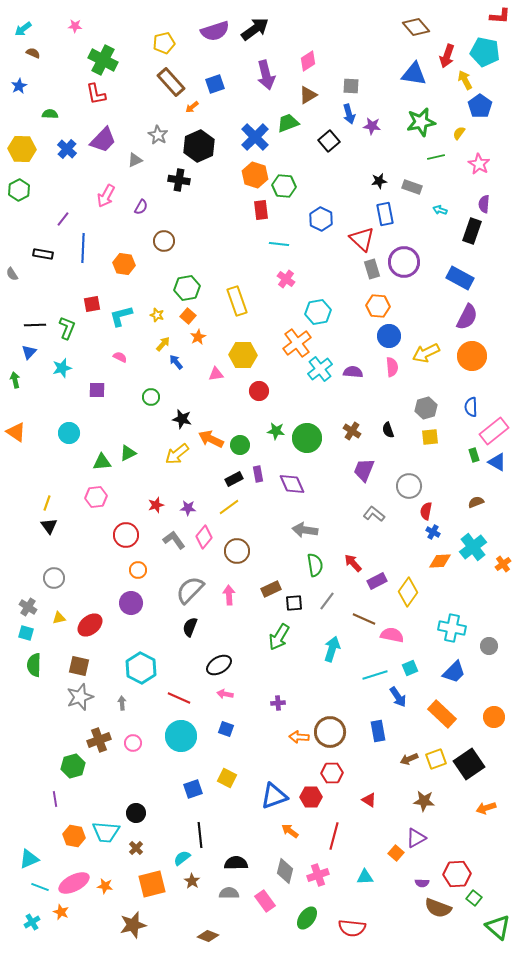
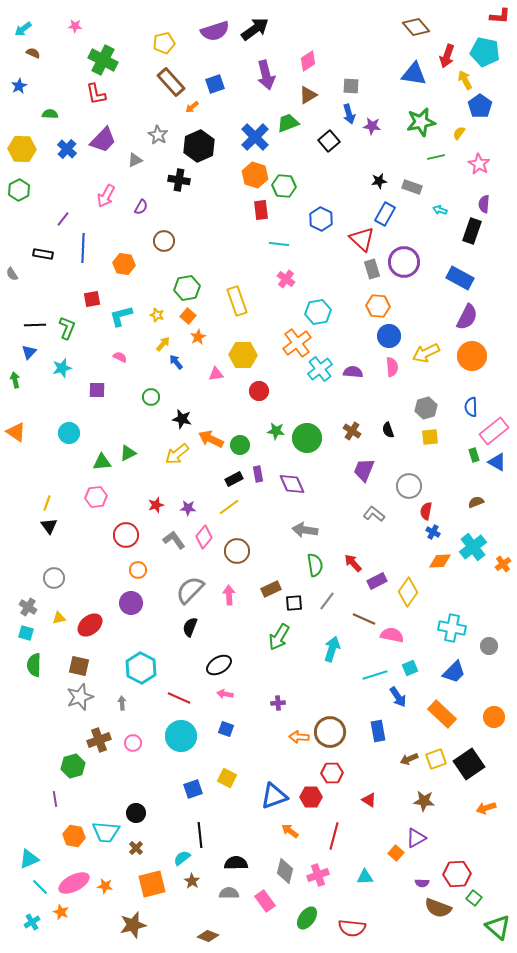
blue rectangle at (385, 214): rotated 40 degrees clockwise
red square at (92, 304): moved 5 px up
cyan line at (40, 887): rotated 24 degrees clockwise
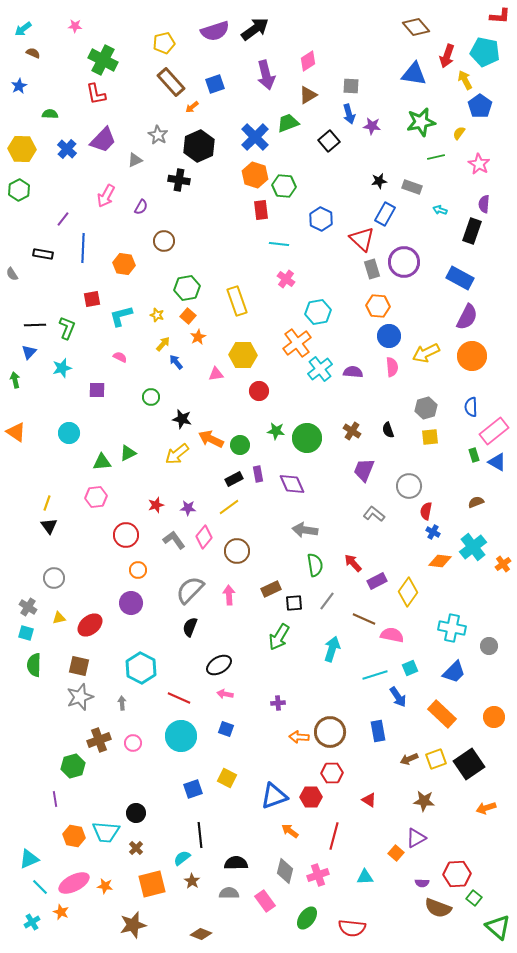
orange diamond at (440, 561): rotated 10 degrees clockwise
brown diamond at (208, 936): moved 7 px left, 2 px up
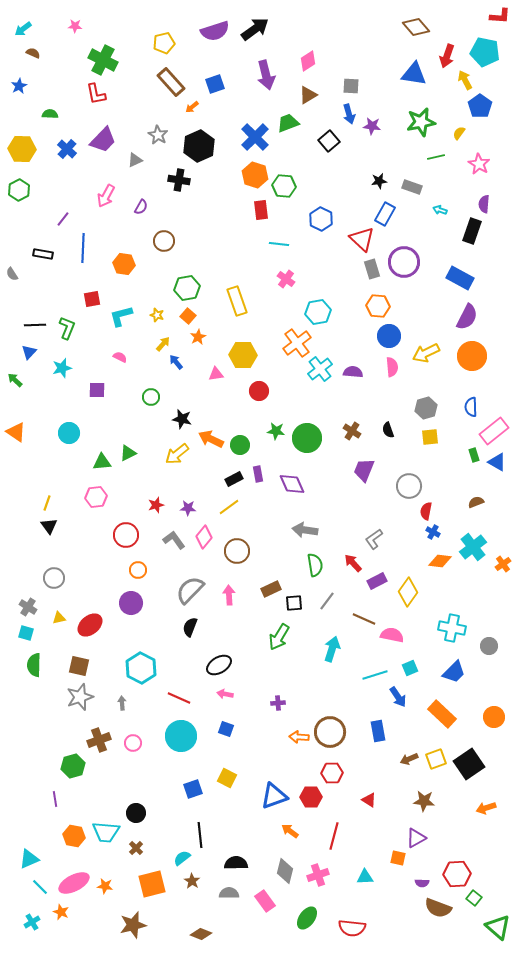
green arrow at (15, 380): rotated 35 degrees counterclockwise
gray L-shape at (374, 514): moved 25 px down; rotated 75 degrees counterclockwise
orange square at (396, 853): moved 2 px right, 5 px down; rotated 28 degrees counterclockwise
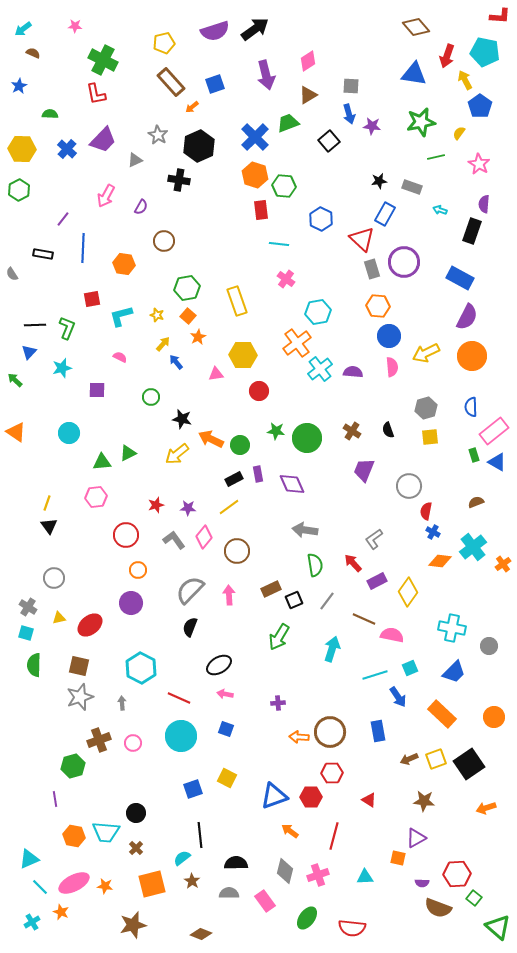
black square at (294, 603): moved 3 px up; rotated 18 degrees counterclockwise
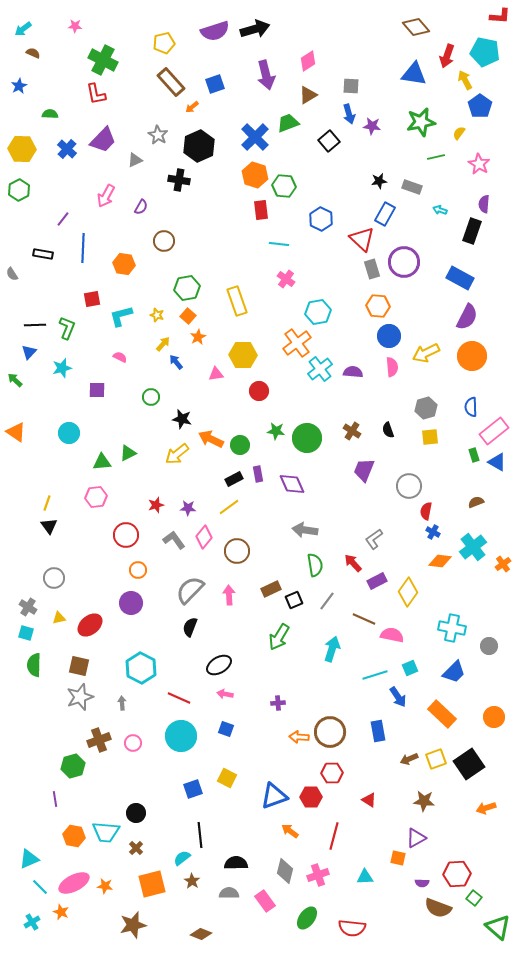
black arrow at (255, 29): rotated 20 degrees clockwise
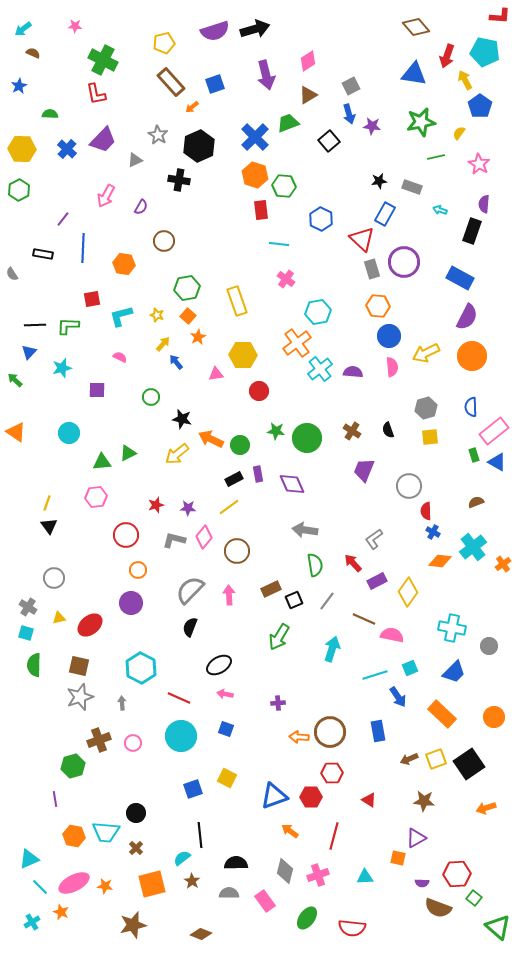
gray square at (351, 86): rotated 30 degrees counterclockwise
green L-shape at (67, 328): moved 1 px right, 2 px up; rotated 110 degrees counterclockwise
red semicircle at (426, 511): rotated 12 degrees counterclockwise
gray L-shape at (174, 540): rotated 40 degrees counterclockwise
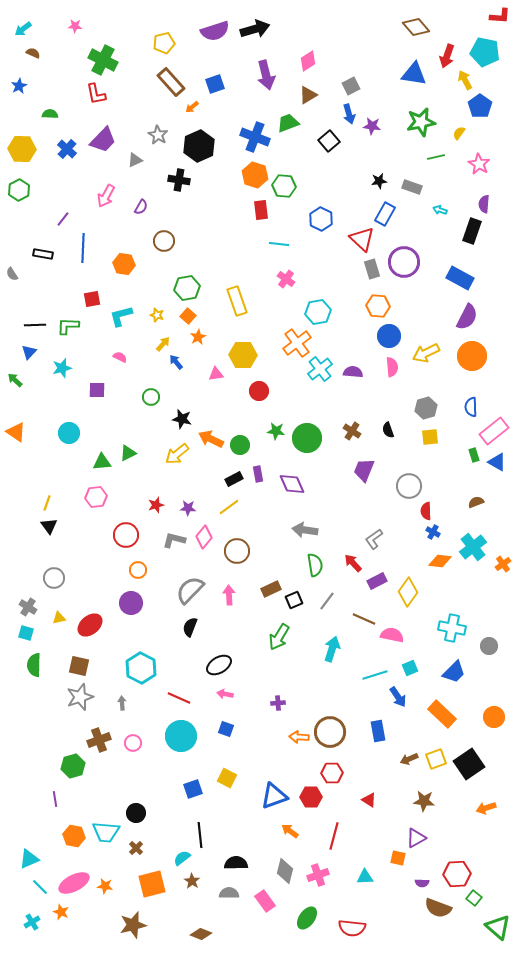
blue cross at (255, 137): rotated 24 degrees counterclockwise
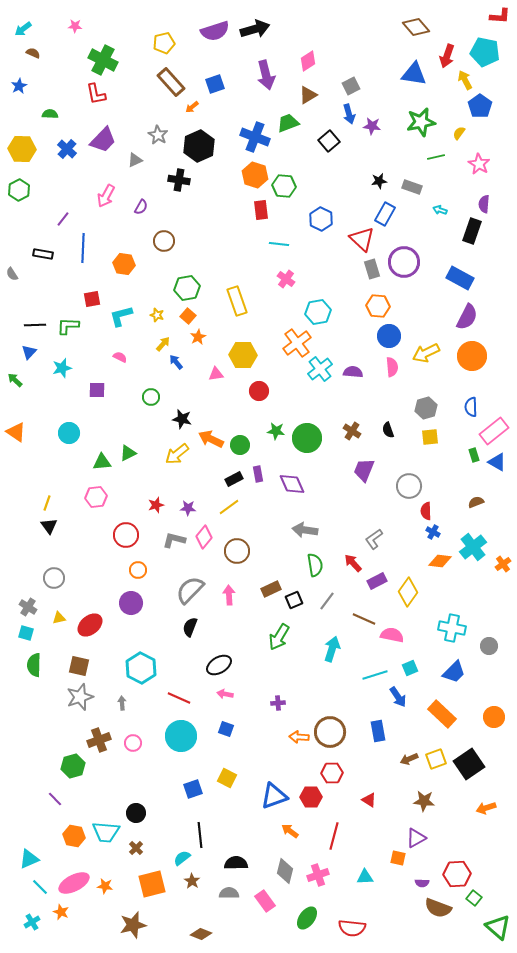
purple line at (55, 799): rotated 35 degrees counterclockwise
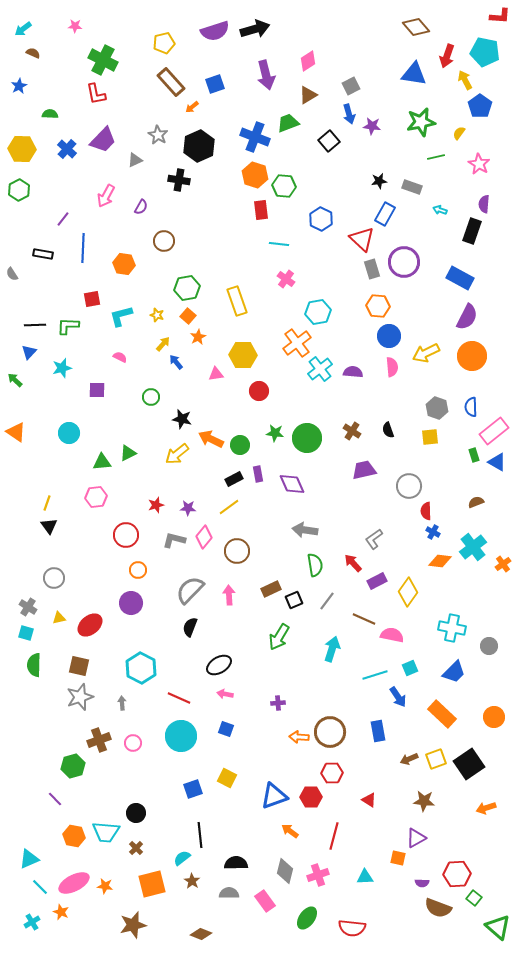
gray hexagon at (426, 408): moved 11 px right; rotated 25 degrees counterclockwise
green star at (276, 431): moved 1 px left, 2 px down
purple trapezoid at (364, 470): rotated 55 degrees clockwise
